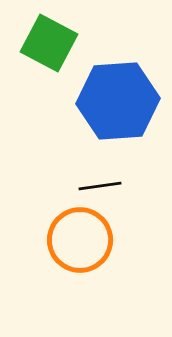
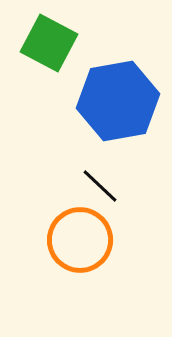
blue hexagon: rotated 6 degrees counterclockwise
black line: rotated 51 degrees clockwise
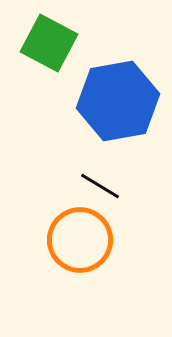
black line: rotated 12 degrees counterclockwise
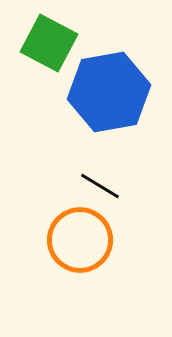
blue hexagon: moved 9 px left, 9 px up
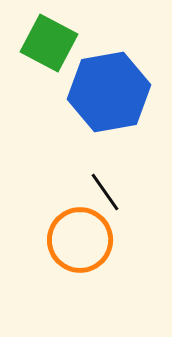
black line: moved 5 px right, 6 px down; rotated 24 degrees clockwise
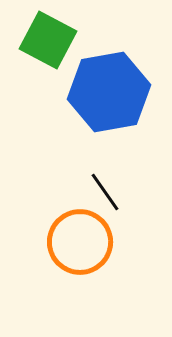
green square: moved 1 px left, 3 px up
orange circle: moved 2 px down
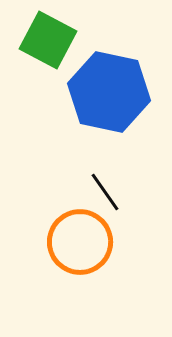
blue hexagon: rotated 22 degrees clockwise
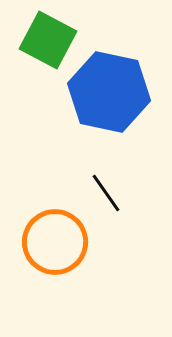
black line: moved 1 px right, 1 px down
orange circle: moved 25 px left
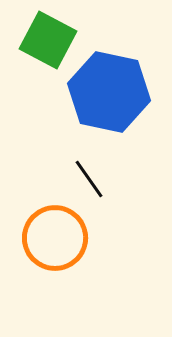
black line: moved 17 px left, 14 px up
orange circle: moved 4 px up
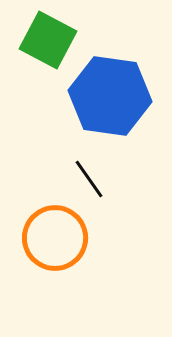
blue hexagon: moved 1 px right, 4 px down; rotated 4 degrees counterclockwise
